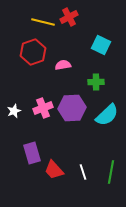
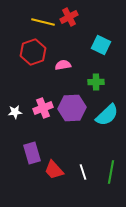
white star: moved 1 px right, 1 px down; rotated 16 degrees clockwise
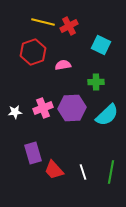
red cross: moved 9 px down
purple rectangle: moved 1 px right
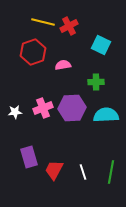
cyan semicircle: moved 1 px left; rotated 140 degrees counterclockwise
purple rectangle: moved 4 px left, 4 px down
red trapezoid: rotated 70 degrees clockwise
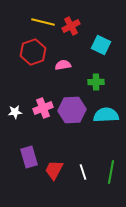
red cross: moved 2 px right
purple hexagon: moved 2 px down
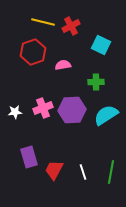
cyan semicircle: rotated 30 degrees counterclockwise
